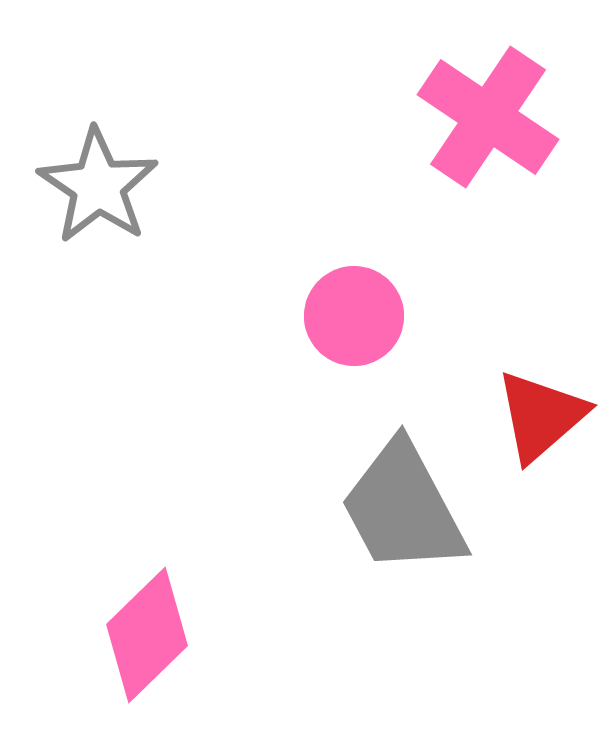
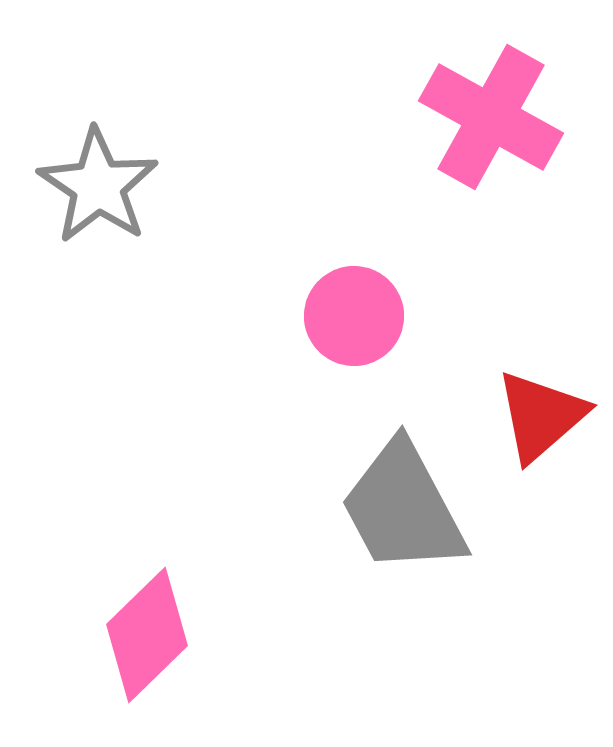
pink cross: moved 3 px right; rotated 5 degrees counterclockwise
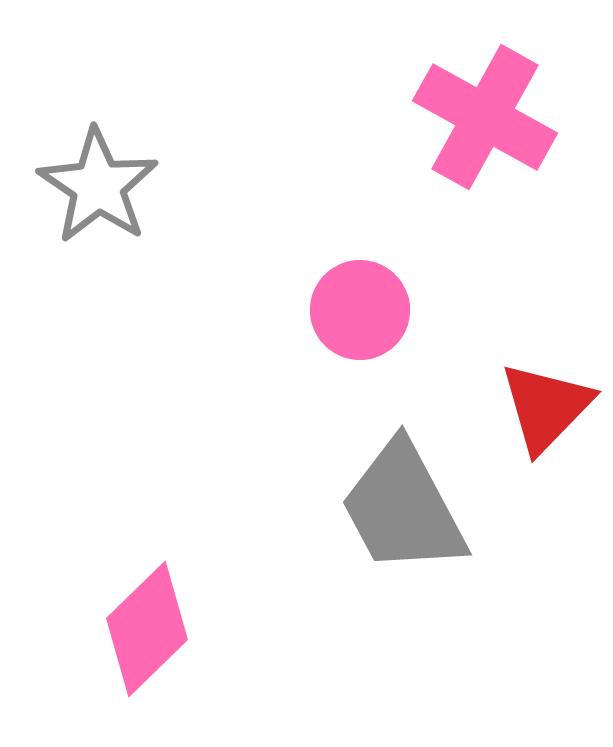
pink cross: moved 6 px left
pink circle: moved 6 px right, 6 px up
red triangle: moved 5 px right, 9 px up; rotated 5 degrees counterclockwise
pink diamond: moved 6 px up
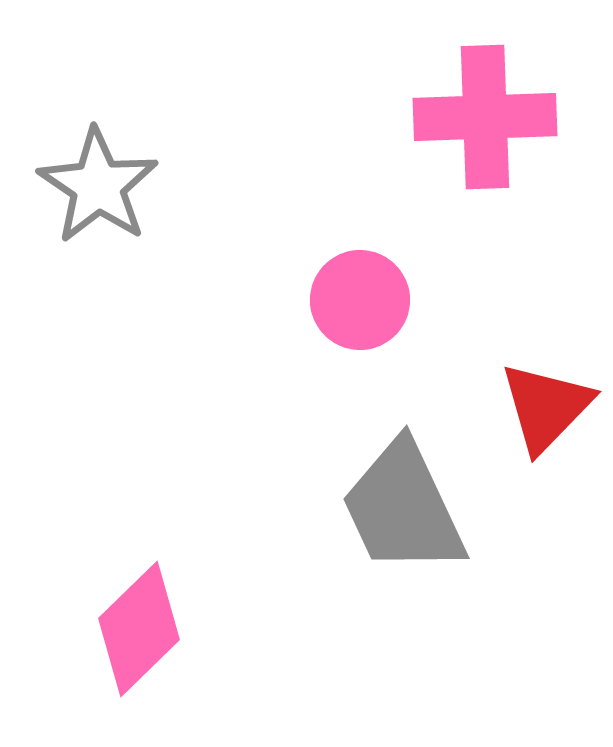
pink cross: rotated 31 degrees counterclockwise
pink circle: moved 10 px up
gray trapezoid: rotated 3 degrees clockwise
pink diamond: moved 8 px left
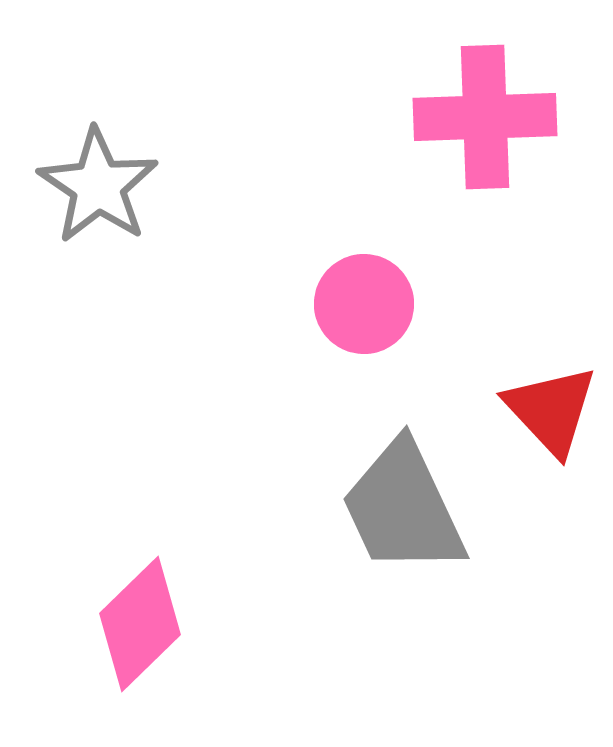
pink circle: moved 4 px right, 4 px down
red triangle: moved 5 px right, 3 px down; rotated 27 degrees counterclockwise
pink diamond: moved 1 px right, 5 px up
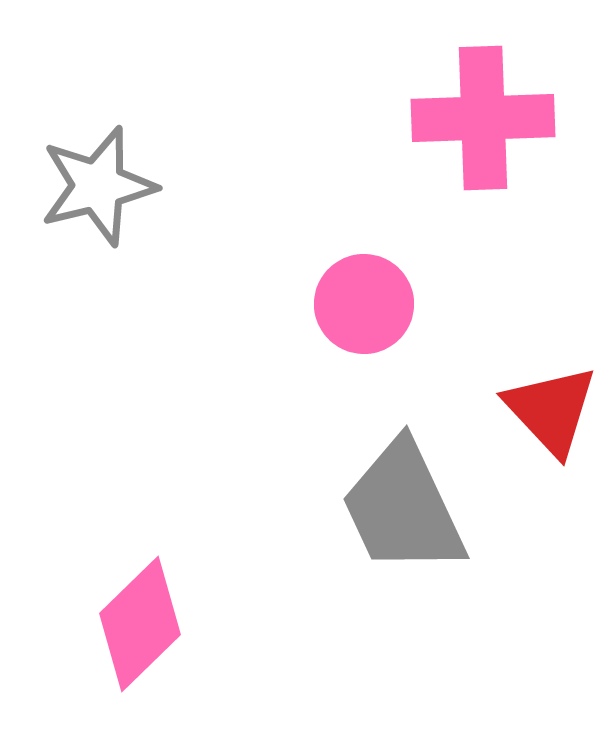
pink cross: moved 2 px left, 1 px down
gray star: rotated 24 degrees clockwise
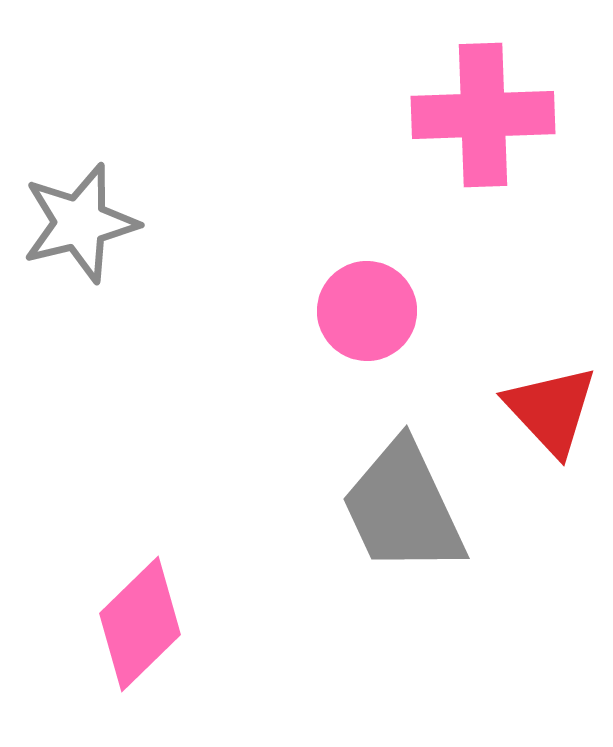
pink cross: moved 3 px up
gray star: moved 18 px left, 37 px down
pink circle: moved 3 px right, 7 px down
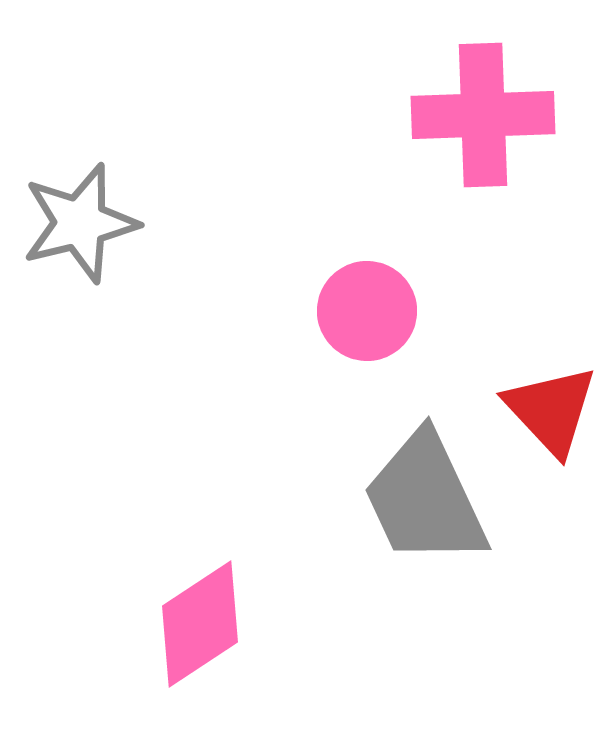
gray trapezoid: moved 22 px right, 9 px up
pink diamond: moved 60 px right; rotated 11 degrees clockwise
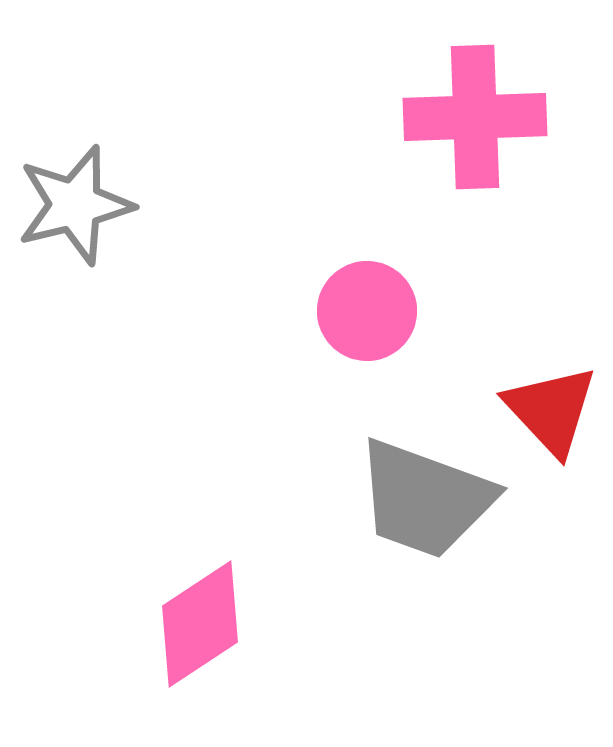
pink cross: moved 8 px left, 2 px down
gray star: moved 5 px left, 18 px up
gray trapezoid: rotated 45 degrees counterclockwise
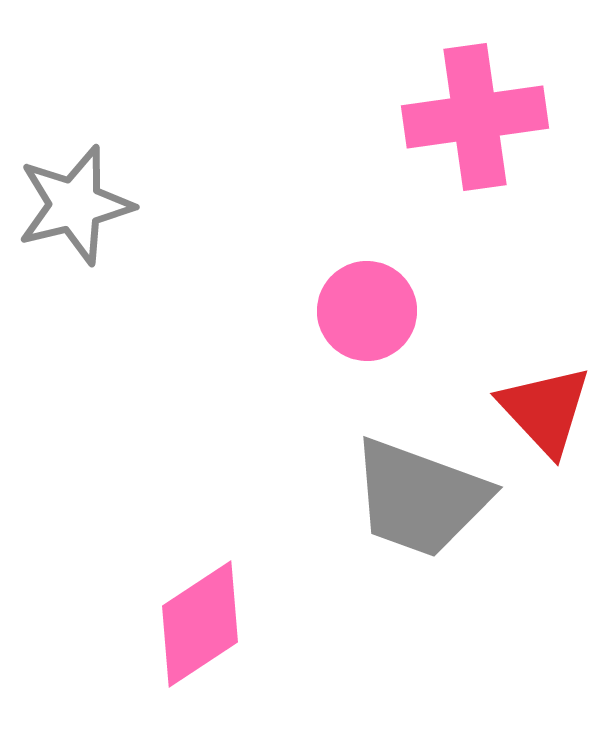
pink cross: rotated 6 degrees counterclockwise
red triangle: moved 6 px left
gray trapezoid: moved 5 px left, 1 px up
